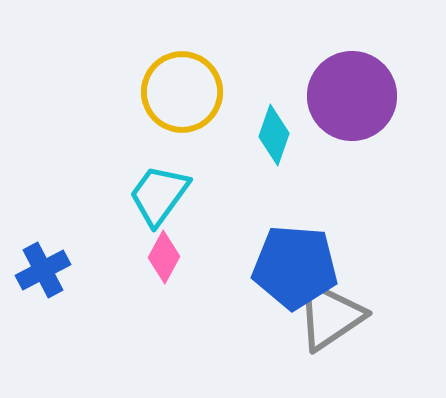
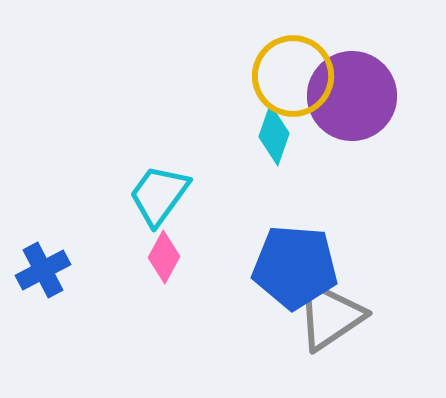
yellow circle: moved 111 px right, 16 px up
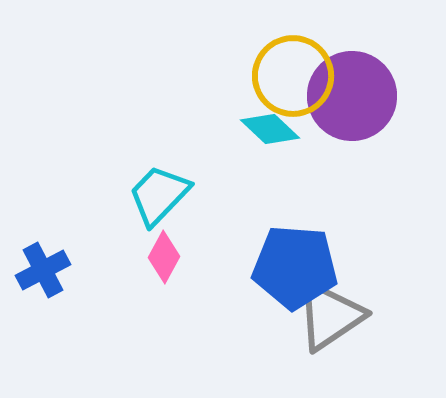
cyan diamond: moved 4 px left, 6 px up; rotated 66 degrees counterclockwise
cyan trapezoid: rotated 8 degrees clockwise
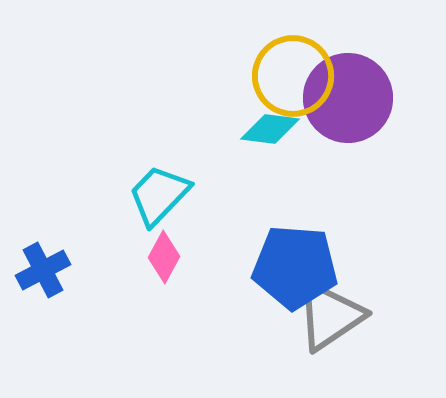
purple circle: moved 4 px left, 2 px down
cyan diamond: rotated 36 degrees counterclockwise
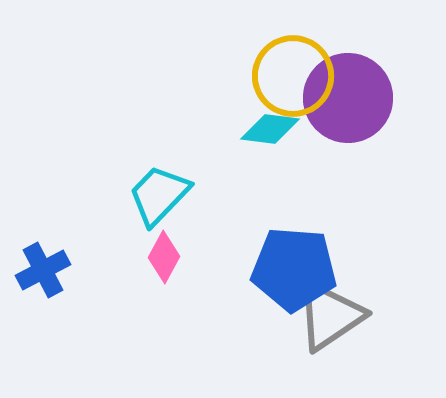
blue pentagon: moved 1 px left, 2 px down
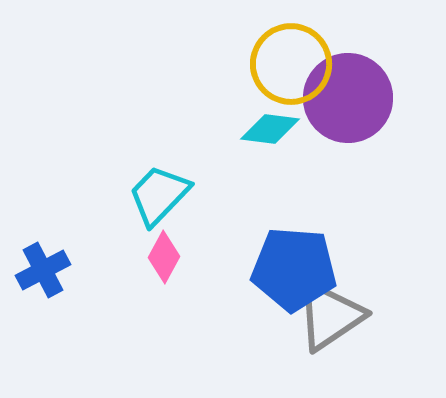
yellow circle: moved 2 px left, 12 px up
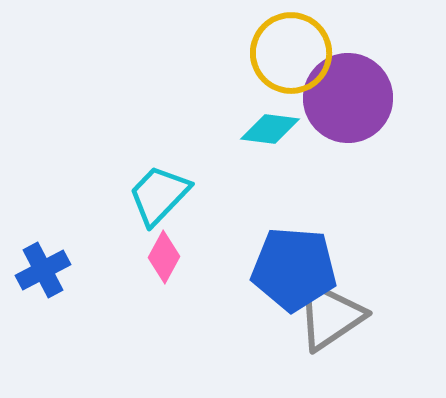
yellow circle: moved 11 px up
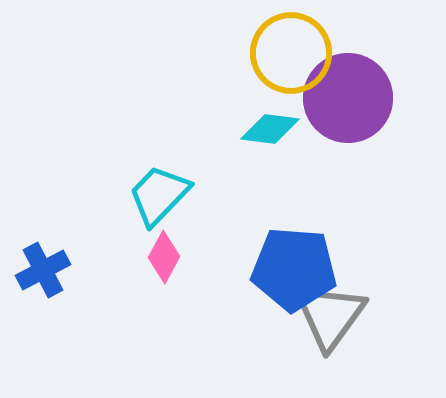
gray triangle: rotated 20 degrees counterclockwise
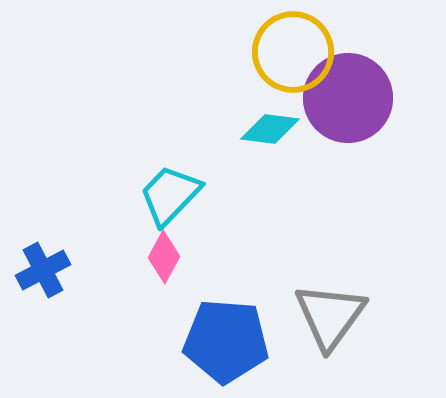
yellow circle: moved 2 px right, 1 px up
cyan trapezoid: moved 11 px right
blue pentagon: moved 68 px left, 72 px down
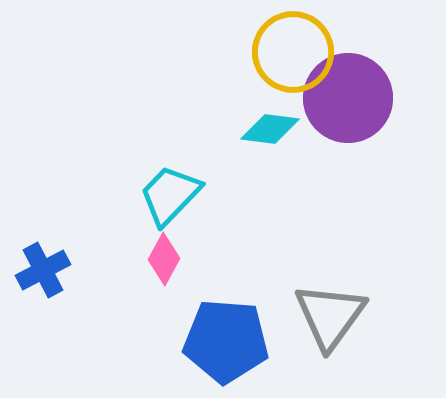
pink diamond: moved 2 px down
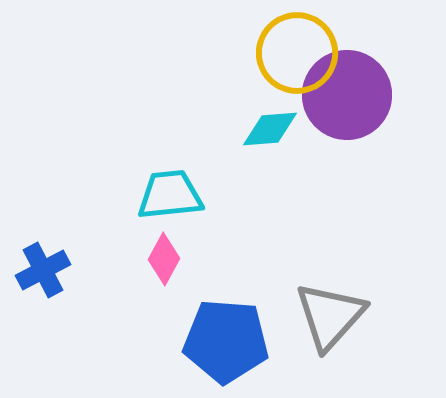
yellow circle: moved 4 px right, 1 px down
purple circle: moved 1 px left, 3 px up
cyan diamond: rotated 12 degrees counterclockwise
cyan trapezoid: rotated 40 degrees clockwise
gray triangle: rotated 6 degrees clockwise
